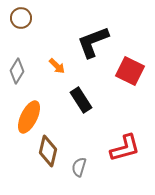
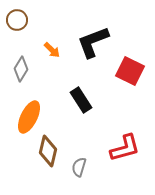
brown circle: moved 4 px left, 2 px down
orange arrow: moved 5 px left, 16 px up
gray diamond: moved 4 px right, 2 px up
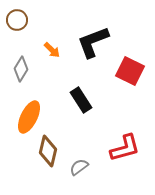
gray semicircle: rotated 36 degrees clockwise
